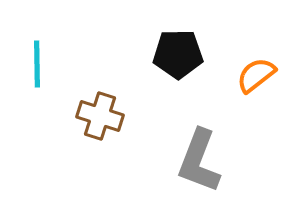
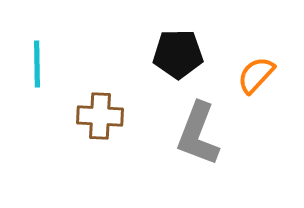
orange semicircle: rotated 9 degrees counterclockwise
brown cross: rotated 15 degrees counterclockwise
gray L-shape: moved 1 px left, 27 px up
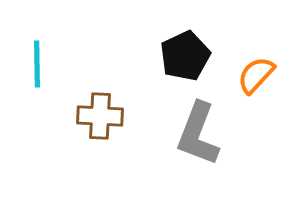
black pentagon: moved 7 px right, 2 px down; rotated 24 degrees counterclockwise
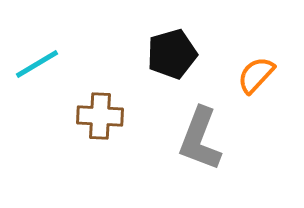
black pentagon: moved 13 px left, 2 px up; rotated 9 degrees clockwise
cyan line: rotated 60 degrees clockwise
gray L-shape: moved 2 px right, 5 px down
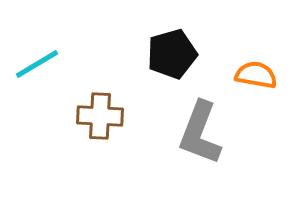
orange semicircle: rotated 57 degrees clockwise
gray L-shape: moved 6 px up
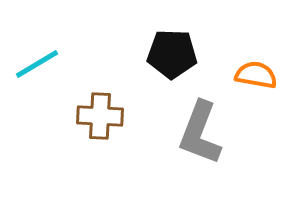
black pentagon: rotated 18 degrees clockwise
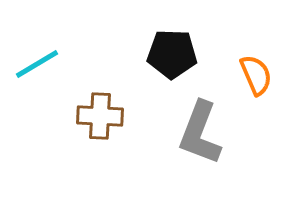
orange semicircle: rotated 57 degrees clockwise
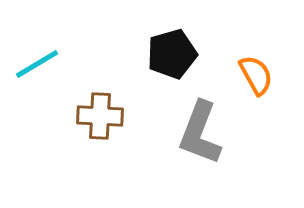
black pentagon: rotated 18 degrees counterclockwise
orange semicircle: rotated 6 degrees counterclockwise
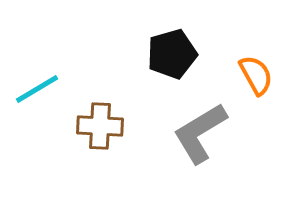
cyan line: moved 25 px down
brown cross: moved 10 px down
gray L-shape: rotated 38 degrees clockwise
